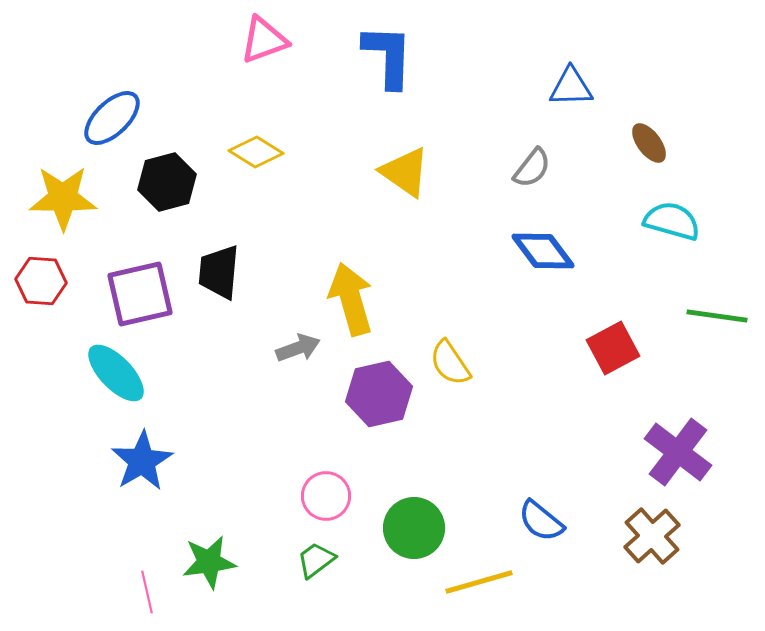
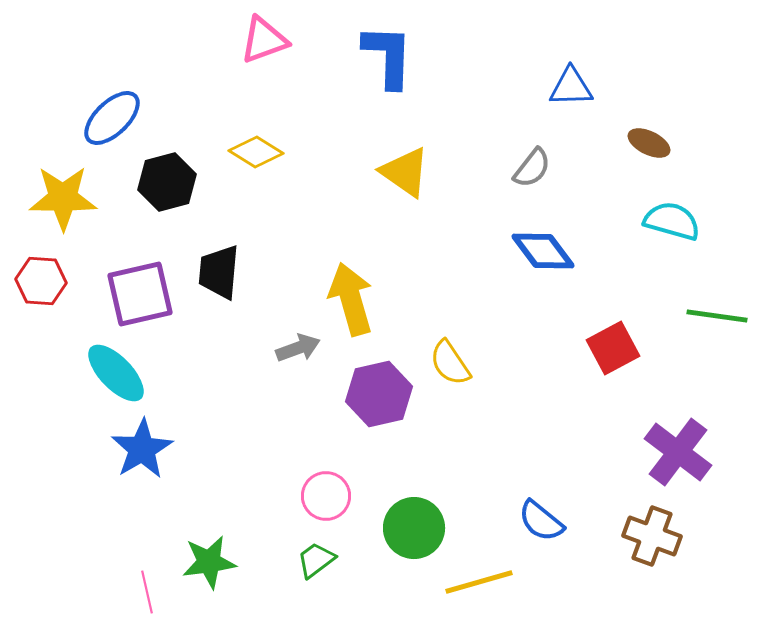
brown ellipse: rotated 27 degrees counterclockwise
blue star: moved 12 px up
brown cross: rotated 28 degrees counterclockwise
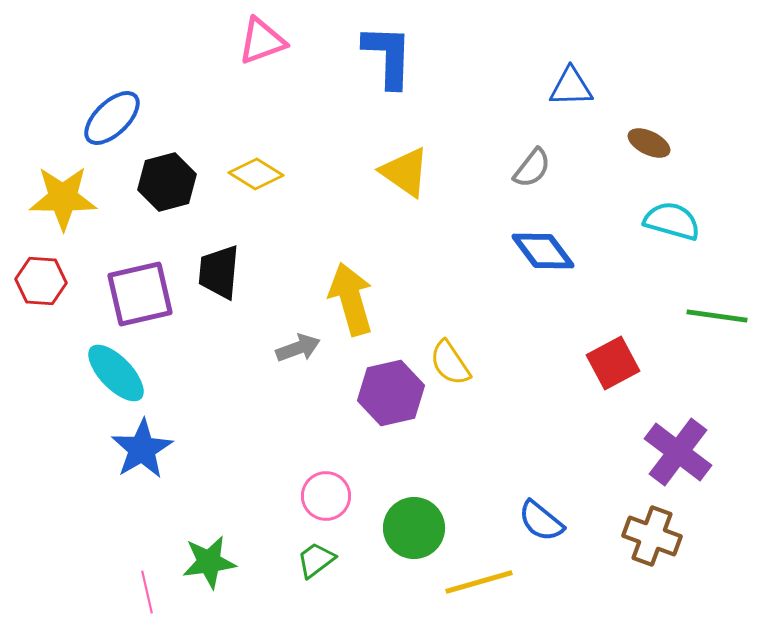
pink triangle: moved 2 px left, 1 px down
yellow diamond: moved 22 px down
red square: moved 15 px down
purple hexagon: moved 12 px right, 1 px up
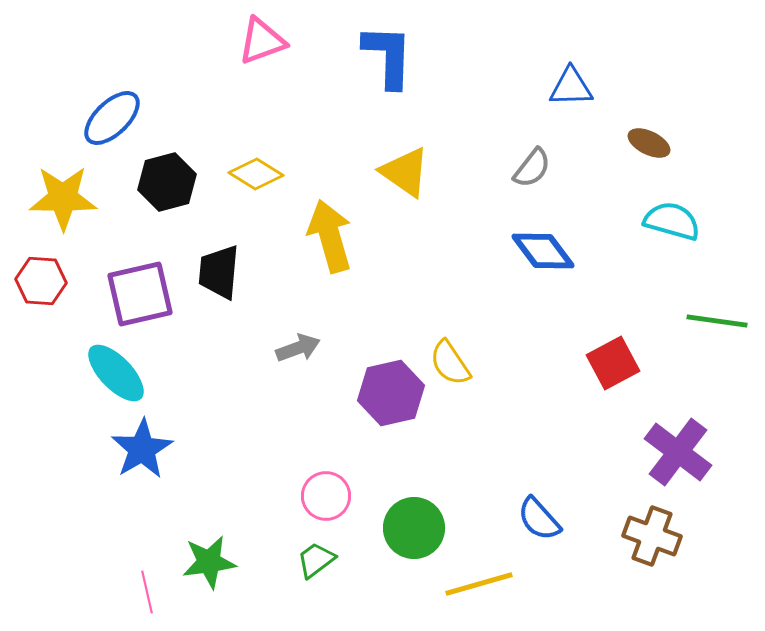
yellow arrow: moved 21 px left, 63 px up
green line: moved 5 px down
blue semicircle: moved 2 px left, 2 px up; rotated 9 degrees clockwise
yellow line: moved 2 px down
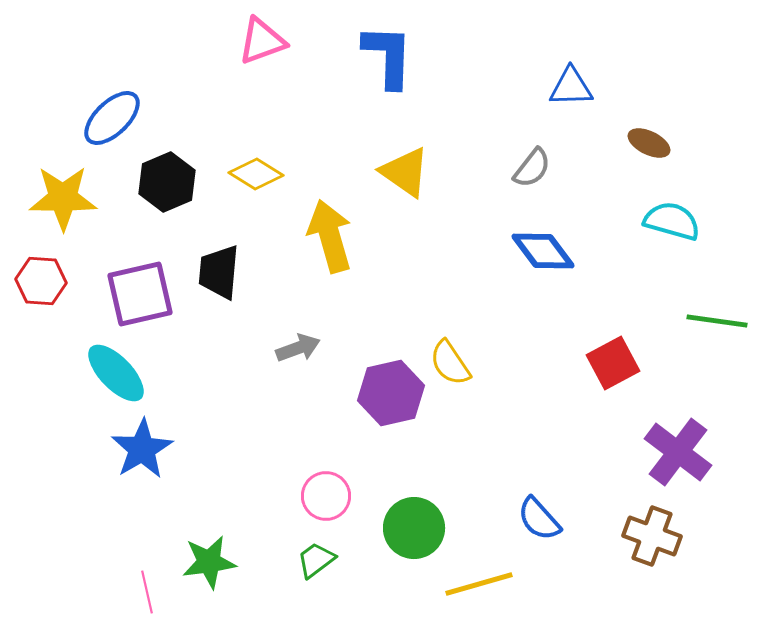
black hexagon: rotated 8 degrees counterclockwise
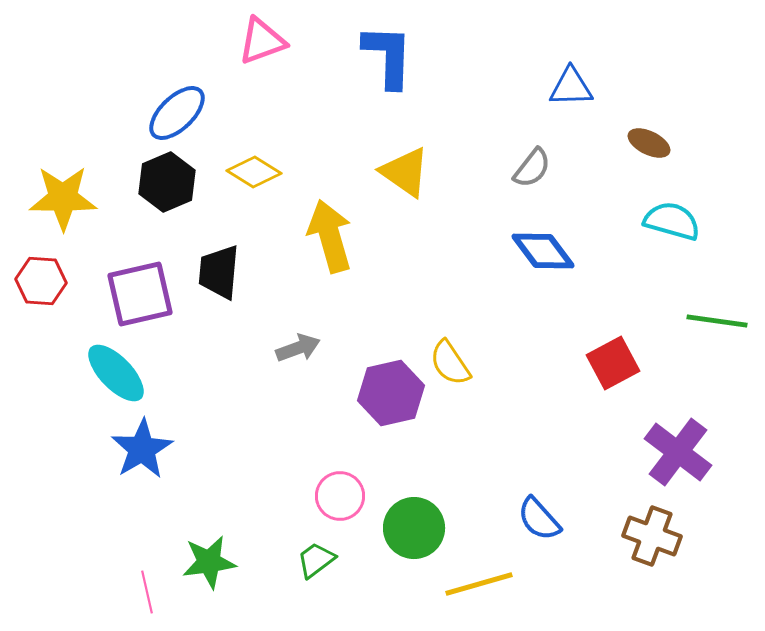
blue ellipse: moved 65 px right, 5 px up
yellow diamond: moved 2 px left, 2 px up
pink circle: moved 14 px right
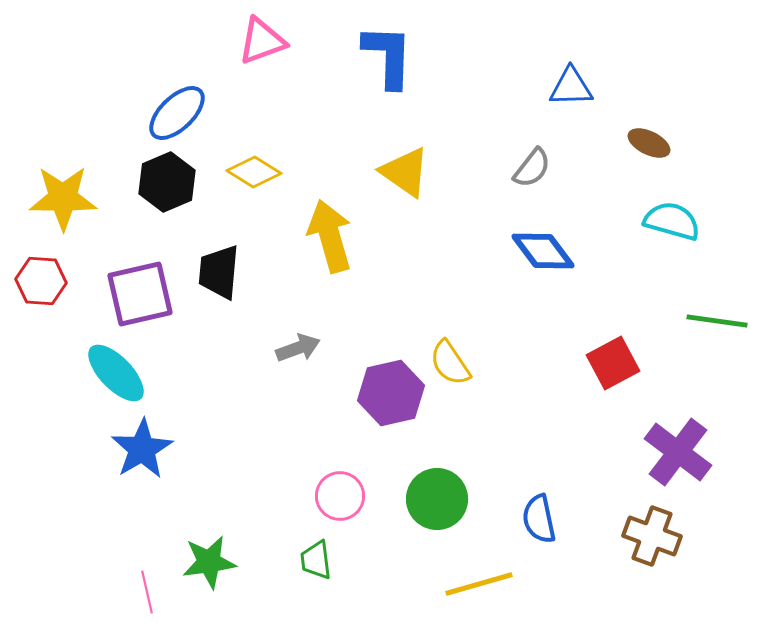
blue semicircle: rotated 30 degrees clockwise
green circle: moved 23 px right, 29 px up
green trapezoid: rotated 60 degrees counterclockwise
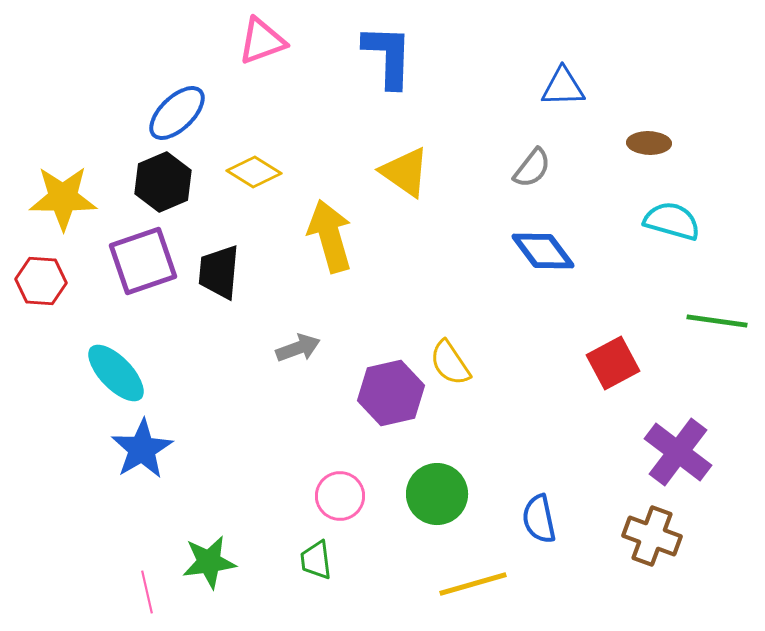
blue triangle: moved 8 px left
brown ellipse: rotated 24 degrees counterclockwise
black hexagon: moved 4 px left
purple square: moved 3 px right, 33 px up; rotated 6 degrees counterclockwise
green circle: moved 5 px up
yellow line: moved 6 px left
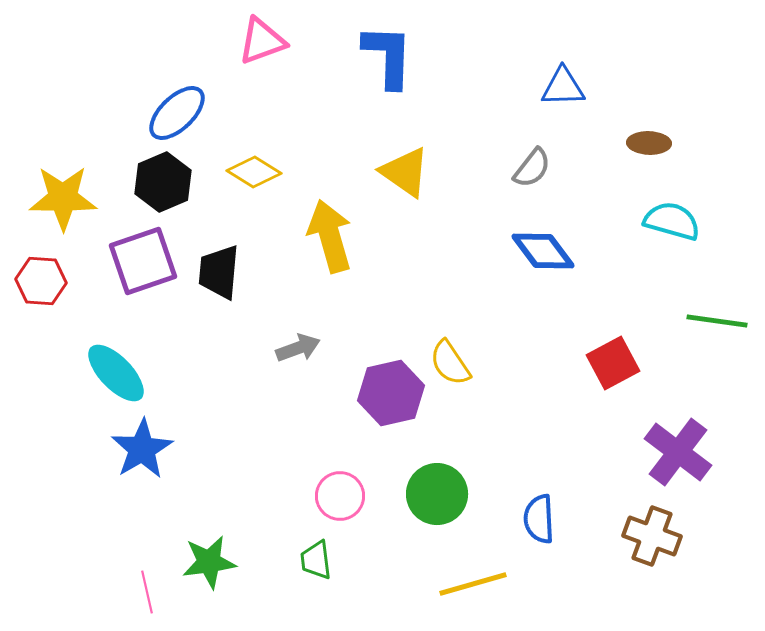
blue semicircle: rotated 9 degrees clockwise
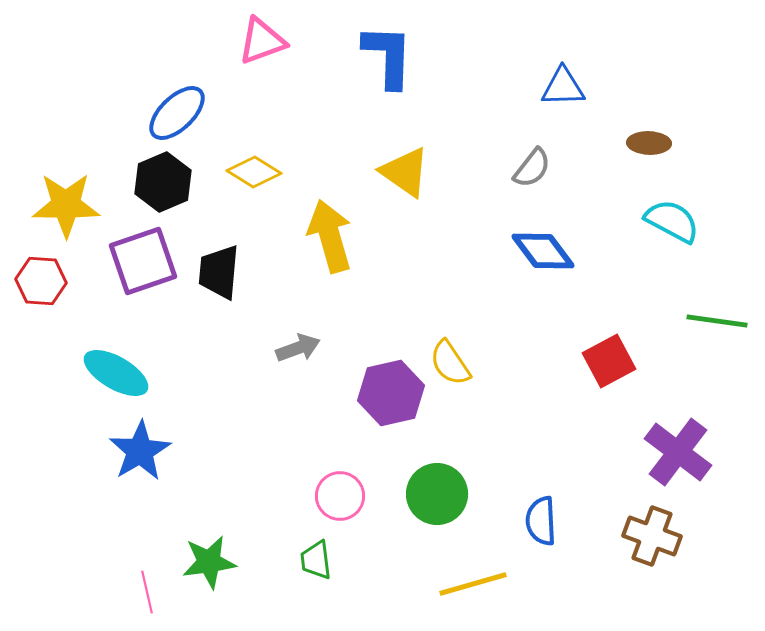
yellow star: moved 3 px right, 7 px down
cyan semicircle: rotated 12 degrees clockwise
red square: moved 4 px left, 2 px up
cyan ellipse: rotated 16 degrees counterclockwise
blue star: moved 2 px left, 2 px down
blue semicircle: moved 2 px right, 2 px down
